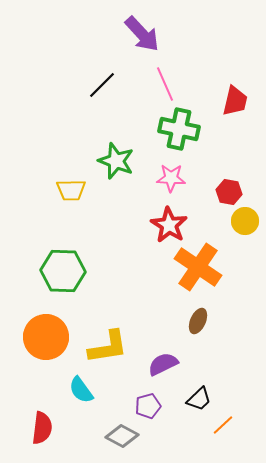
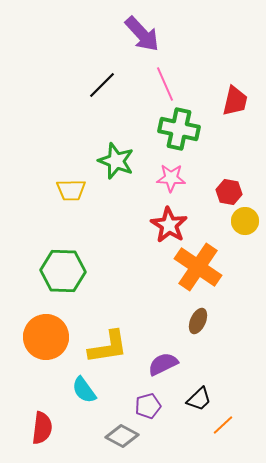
cyan semicircle: moved 3 px right
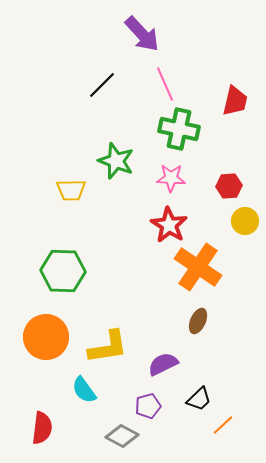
red hexagon: moved 6 px up; rotated 15 degrees counterclockwise
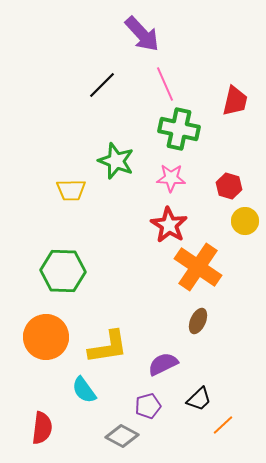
red hexagon: rotated 20 degrees clockwise
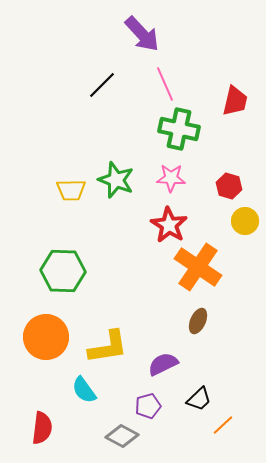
green star: moved 19 px down
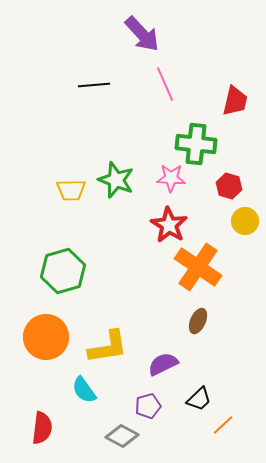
black line: moved 8 px left; rotated 40 degrees clockwise
green cross: moved 17 px right, 15 px down; rotated 6 degrees counterclockwise
green hexagon: rotated 18 degrees counterclockwise
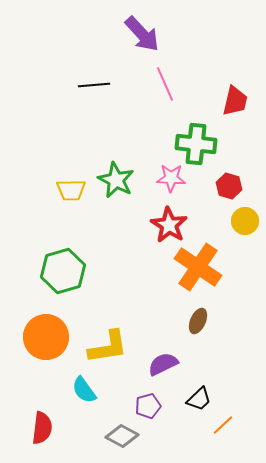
green star: rotated 6 degrees clockwise
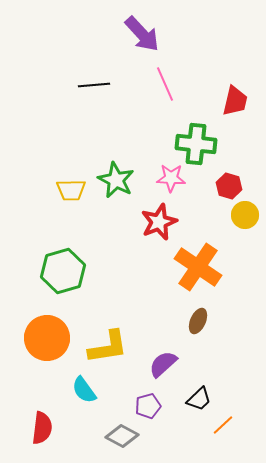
yellow circle: moved 6 px up
red star: moved 10 px left, 3 px up; rotated 18 degrees clockwise
orange circle: moved 1 px right, 1 px down
purple semicircle: rotated 16 degrees counterclockwise
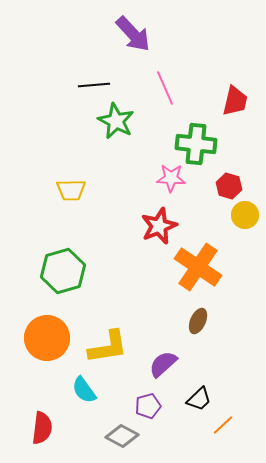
purple arrow: moved 9 px left
pink line: moved 4 px down
green star: moved 59 px up
red star: moved 4 px down
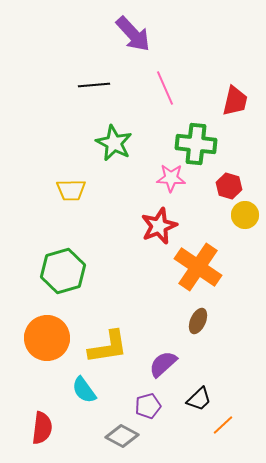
green star: moved 2 px left, 22 px down
